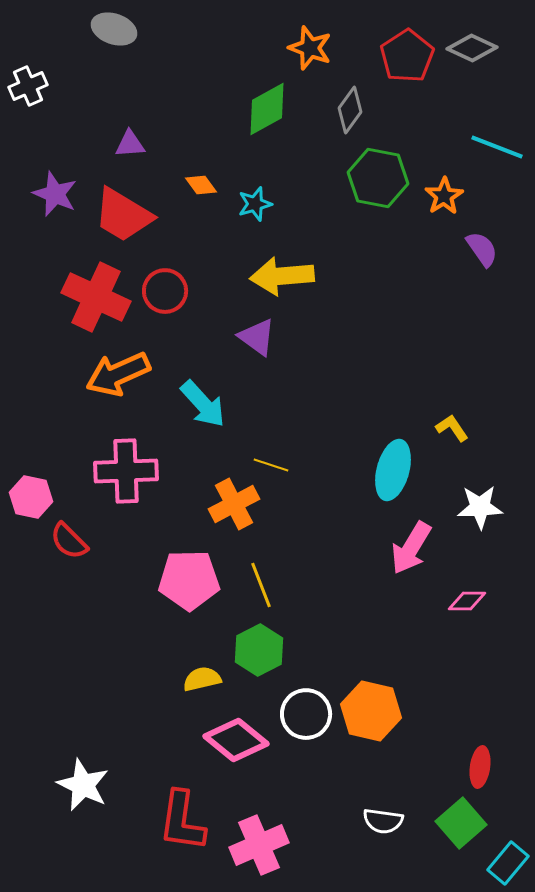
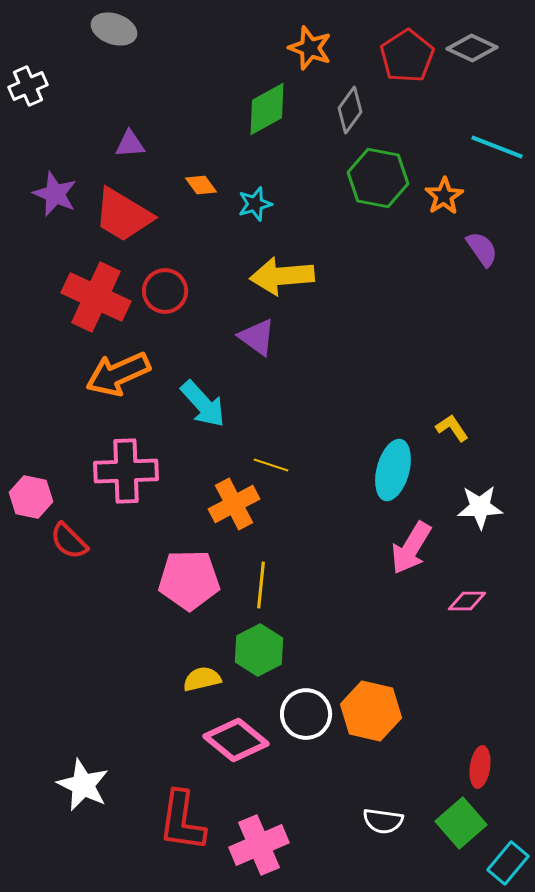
yellow line at (261, 585): rotated 27 degrees clockwise
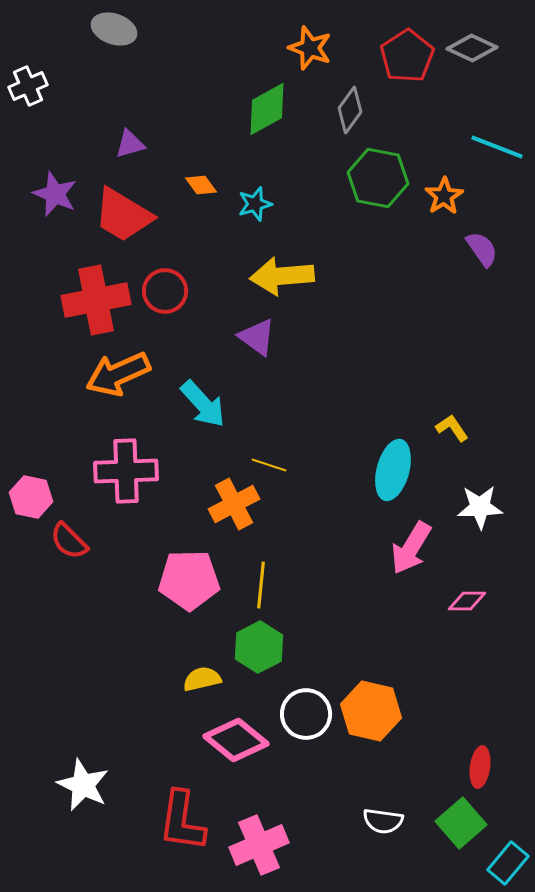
purple triangle at (130, 144): rotated 12 degrees counterclockwise
red cross at (96, 297): moved 3 px down; rotated 36 degrees counterclockwise
yellow line at (271, 465): moved 2 px left
green hexagon at (259, 650): moved 3 px up
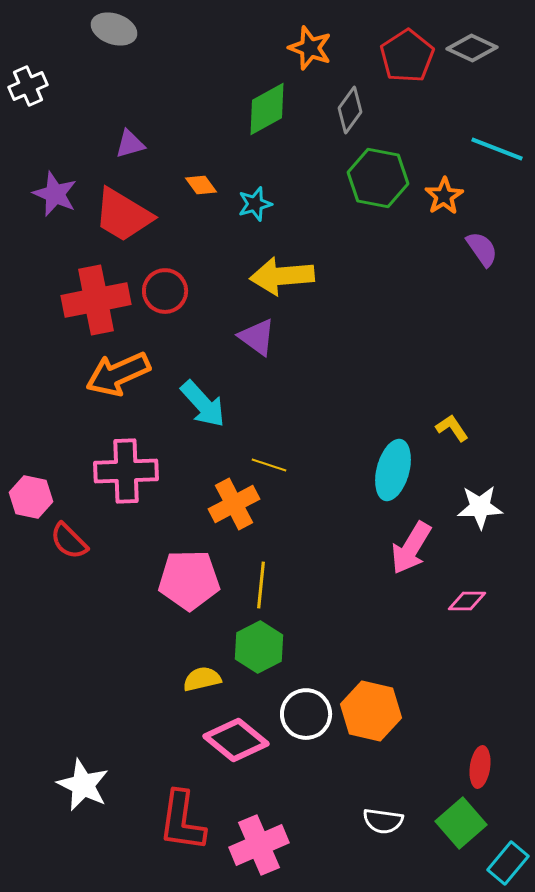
cyan line at (497, 147): moved 2 px down
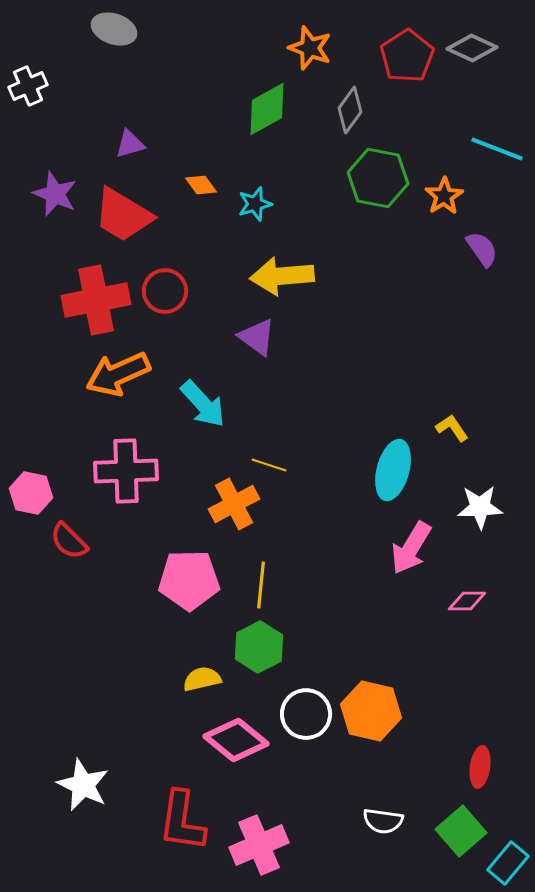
pink hexagon at (31, 497): moved 4 px up
green square at (461, 823): moved 8 px down
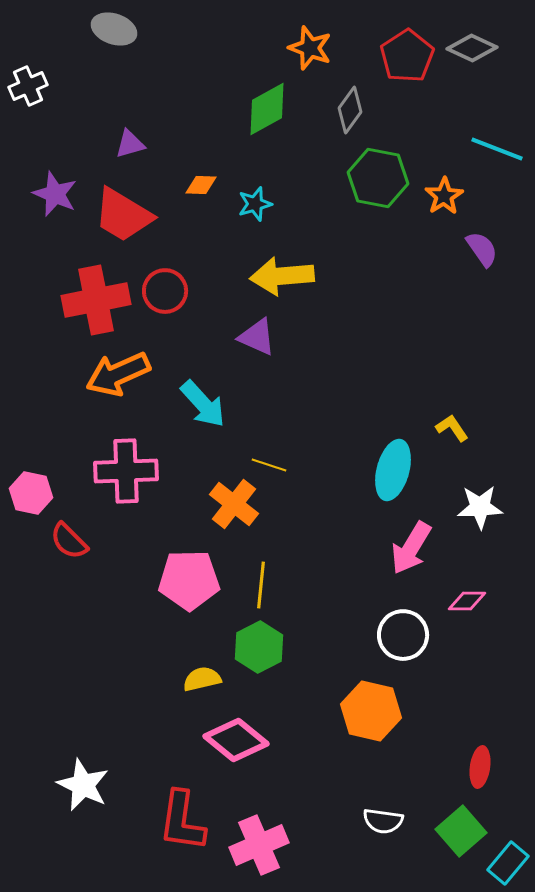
orange diamond at (201, 185): rotated 52 degrees counterclockwise
purple triangle at (257, 337): rotated 12 degrees counterclockwise
orange cross at (234, 504): rotated 24 degrees counterclockwise
white circle at (306, 714): moved 97 px right, 79 px up
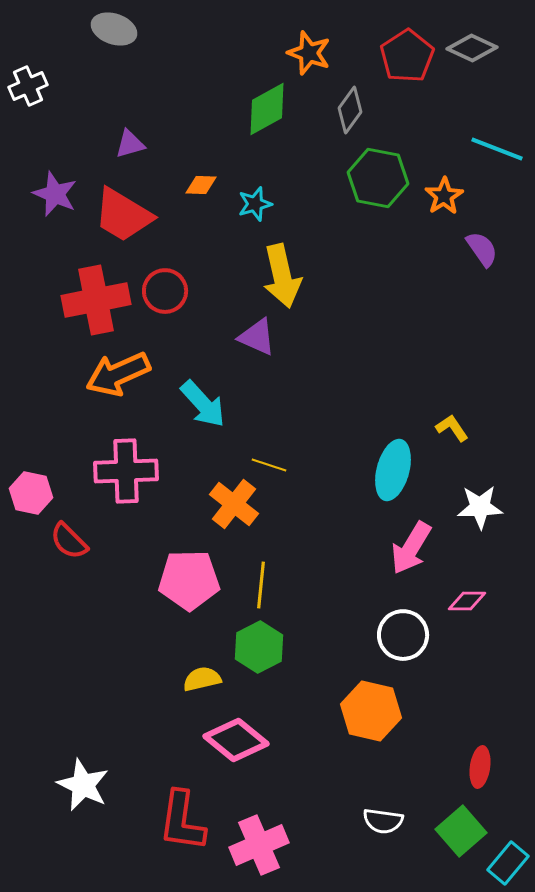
orange star at (310, 48): moved 1 px left, 5 px down
yellow arrow at (282, 276): rotated 98 degrees counterclockwise
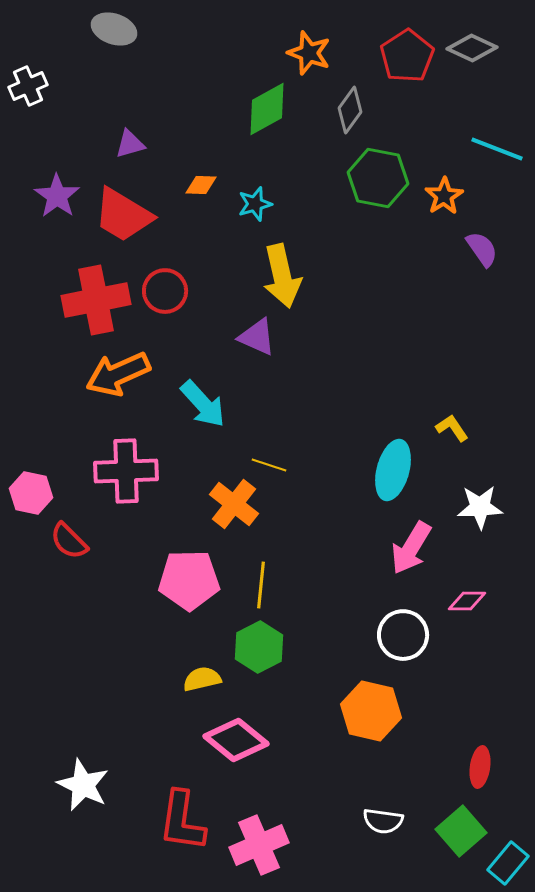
purple star at (55, 194): moved 2 px right, 2 px down; rotated 12 degrees clockwise
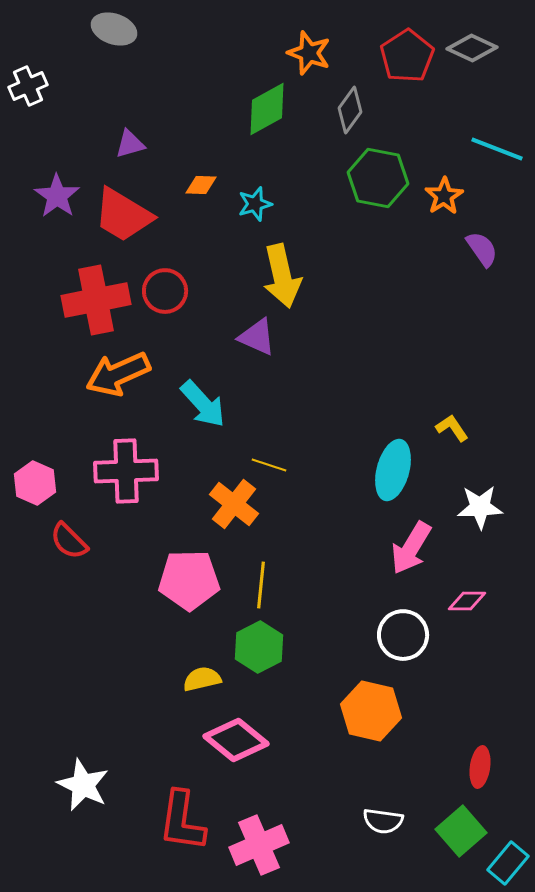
pink hexagon at (31, 493): moved 4 px right, 10 px up; rotated 12 degrees clockwise
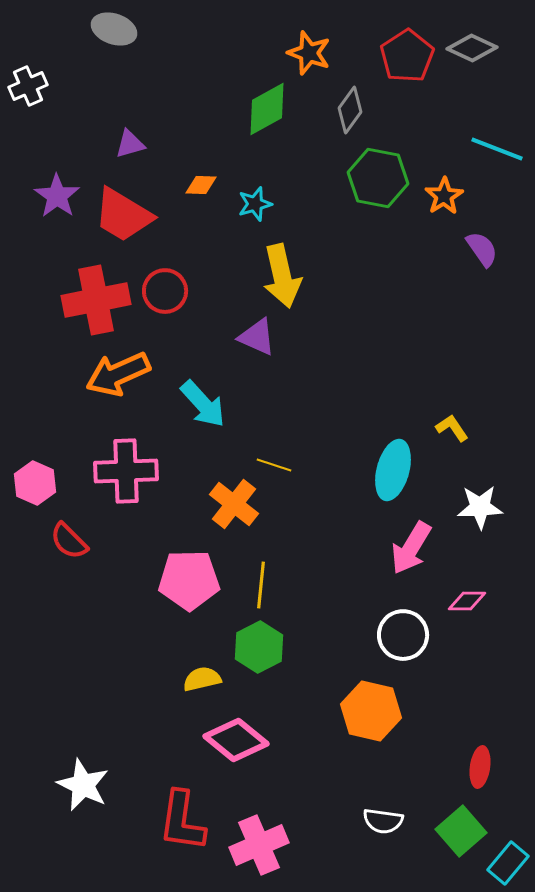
yellow line at (269, 465): moved 5 px right
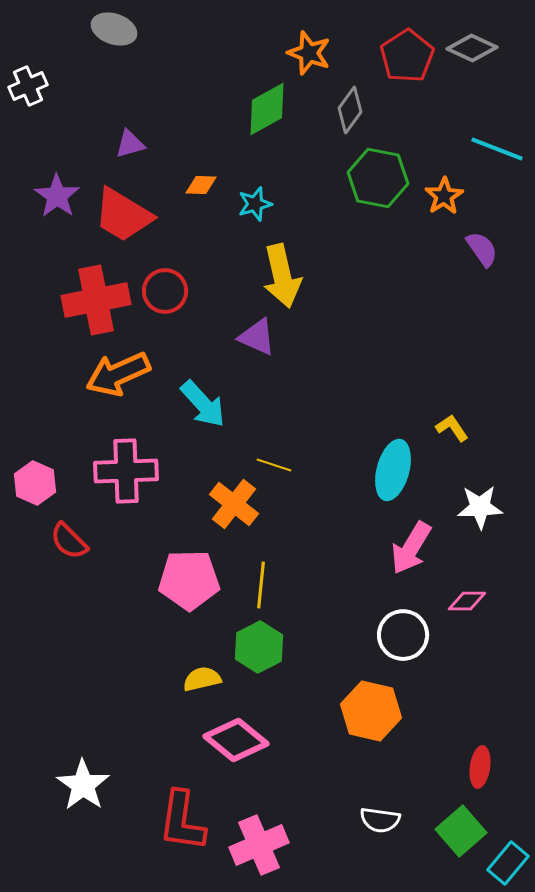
white star at (83, 785): rotated 10 degrees clockwise
white semicircle at (383, 821): moved 3 px left, 1 px up
